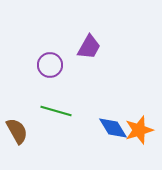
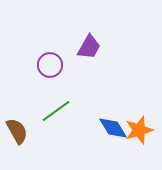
green line: rotated 52 degrees counterclockwise
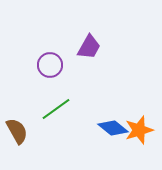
green line: moved 2 px up
blue diamond: rotated 20 degrees counterclockwise
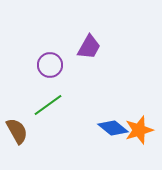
green line: moved 8 px left, 4 px up
